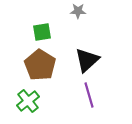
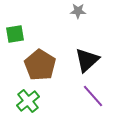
green square: moved 27 px left, 2 px down
purple line: moved 4 px right, 1 px down; rotated 25 degrees counterclockwise
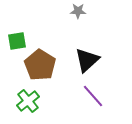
green square: moved 2 px right, 7 px down
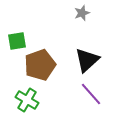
gray star: moved 4 px right, 2 px down; rotated 21 degrees counterclockwise
brown pentagon: rotated 20 degrees clockwise
purple line: moved 2 px left, 2 px up
green cross: moved 1 px left, 1 px up; rotated 20 degrees counterclockwise
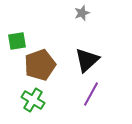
purple line: rotated 70 degrees clockwise
green cross: moved 6 px right
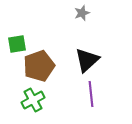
green square: moved 3 px down
brown pentagon: moved 1 px left, 1 px down
purple line: rotated 35 degrees counterclockwise
green cross: rotated 30 degrees clockwise
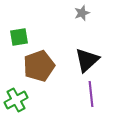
green square: moved 2 px right, 7 px up
green cross: moved 17 px left
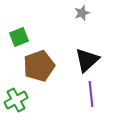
green square: rotated 12 degrees counterclockwise
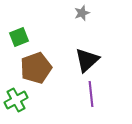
brown pentagon: moved 3 px left, 2 px down
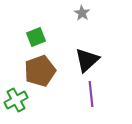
gray star: rotated 21 degrees counterclockwise
green square: moved 17 px right
brown pentagon: moved 4 px right, 3 px down
